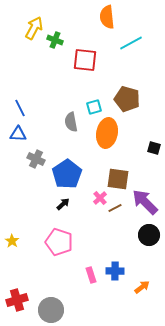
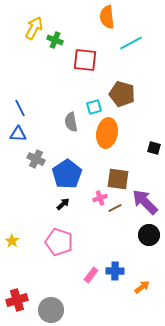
brown pentagon: moved 5 px left, 5 px up
pink cross: rotated 24 degrees clockwise
pink rectangle: rotated 56 degrees clockwise
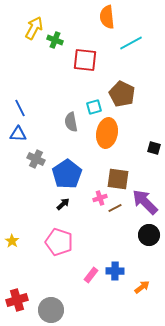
brown pentagon: rotated 10 degrees clockwise
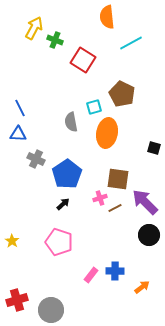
red square: moved 2 px left; rotated 25 degrees clockwise
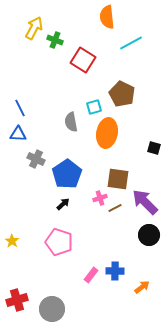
gray circle: moved 1 px right, 1 px up
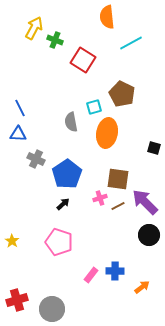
brown line: moved 3 px right, 2 px up
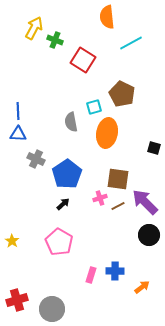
blue line: moved 2 px left, 3 px down; rotated 24 degrees clockwise
pink pentagon: rotated 12 degrees clockwise
pink rectangle: rotated 21 degrees counterclockwise
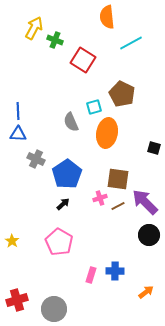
gray semicircle: rotated 12 degrees counterclockwise
orange arrow: moved 4 px right, 5 px down
gray circle: moved 2 px right
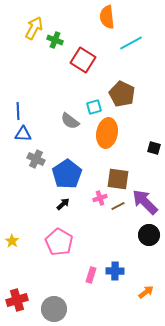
gray semicircle: moved 1 px left, 1 px up; rotated 30 degrees counterclockwise
blue triangle: moved 5 px right
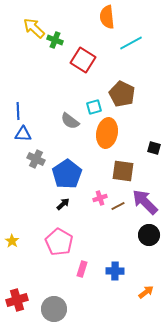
yellow arrow: rotated 75 degrees counterclockwise
brown square: moved 5 px right, 8 px up
pink rectangle: moved 9 px left, 6 px up
